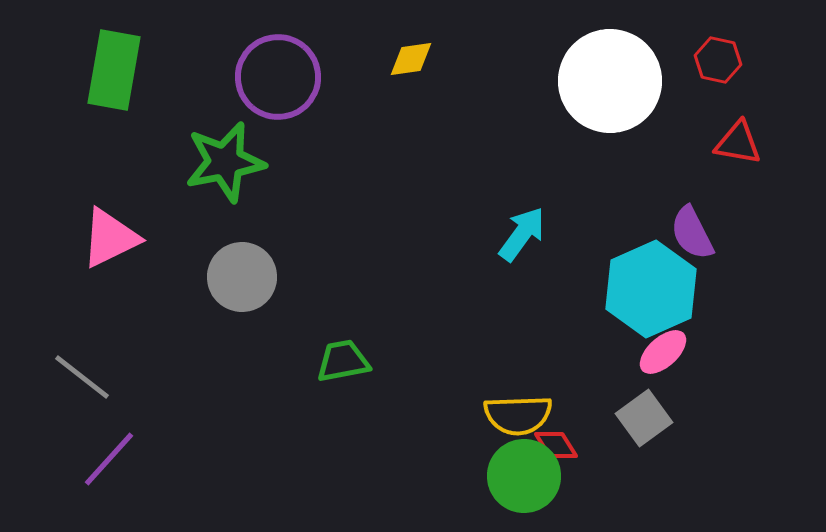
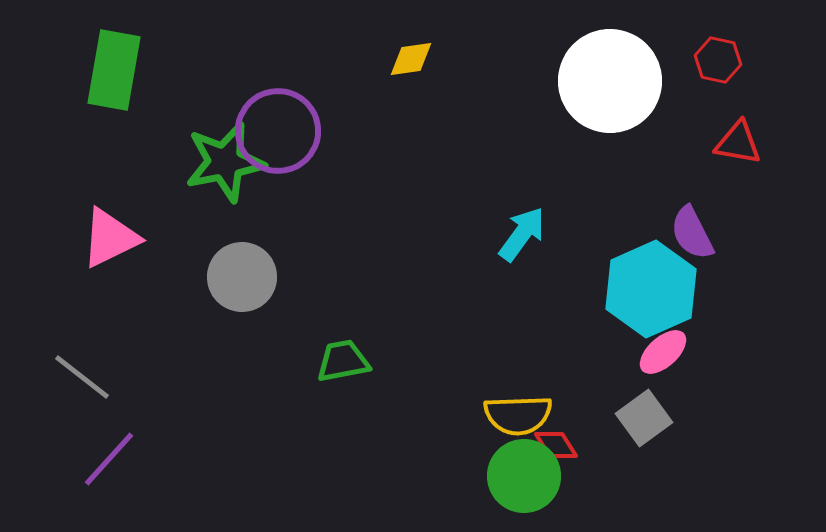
purple circle: moved 54 px down
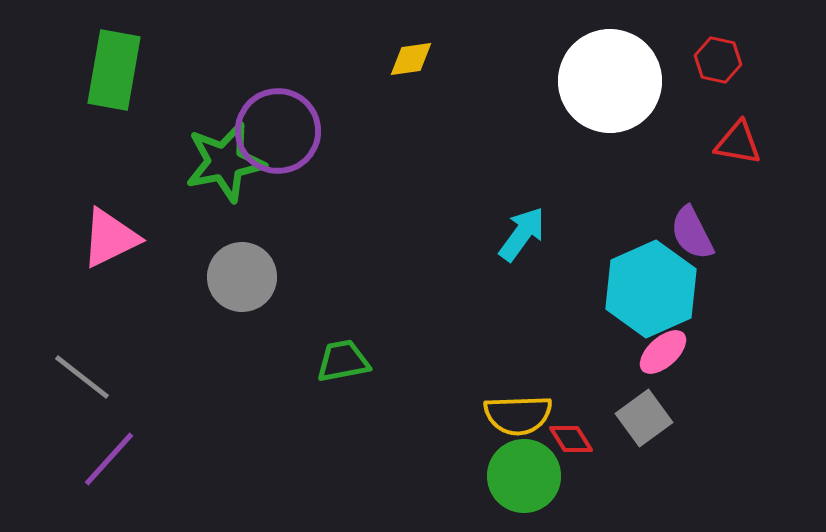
red diamond: moved 15 px right, 6 px up
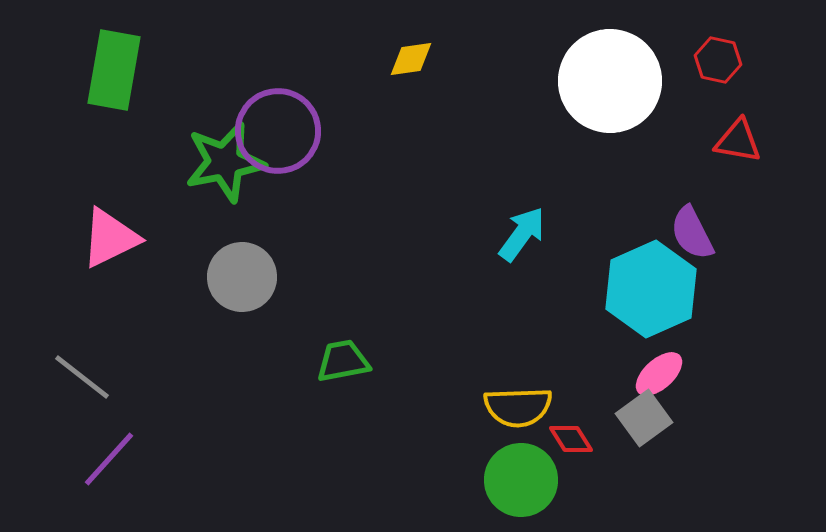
red triangle: moved 2 px up
pink ellipse: moved 4 px left, 22 px down
yellow semicircle: moved 8 px up
green circle: moved 3 px left, 4 px down
